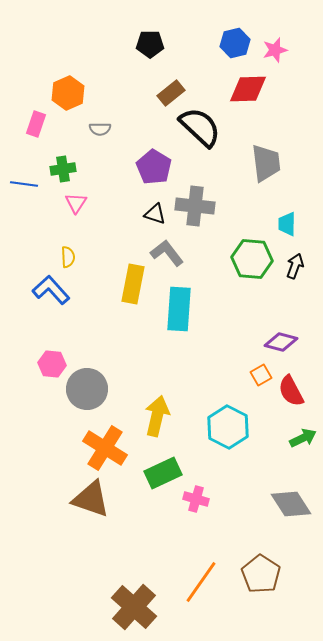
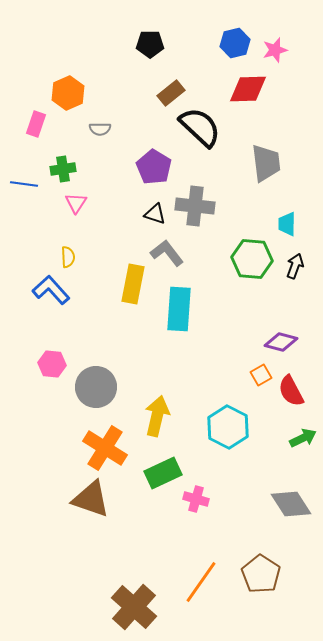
gray circle: moved 9 px right, 2 px up
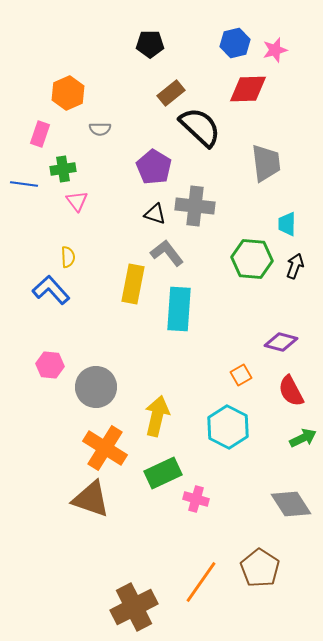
pink rectangle: moved 4 px right, 10 px down
pink triangle: moved 1 px right, 2 px up; rotated 10 degrees counterclockwise
pink hexagon: moved 2 px left, 1 px down
orange square: moved 20 px left
brown pentagon: moved 1 px left, 6 px up
brown cross: rotated 21 degrees clockwise
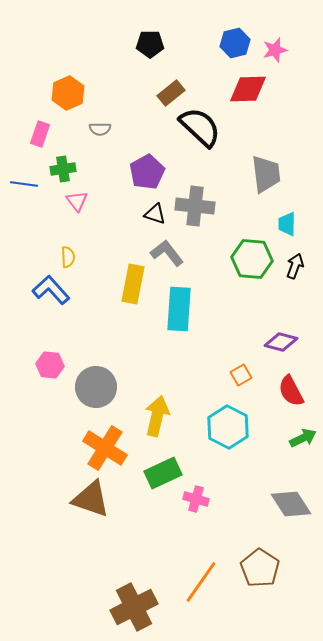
gray trapezoid: moved 11 px down
purple pentagon: moved 7 px left, 5 px down; rotated 12 degrees clockwise
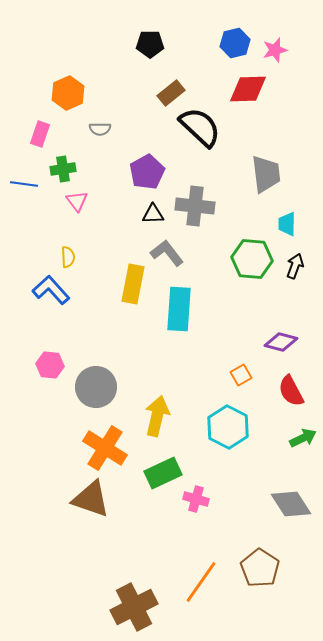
black triangle: moved 2 px left; rotated 20 degrees counterclockwise
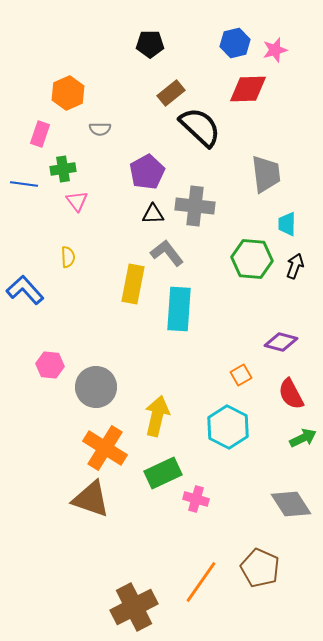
blue L-shape: moved 26 px left
red semicircle: moved 3 px down
brown pentagon: rotated 9 degrees counterclockwise
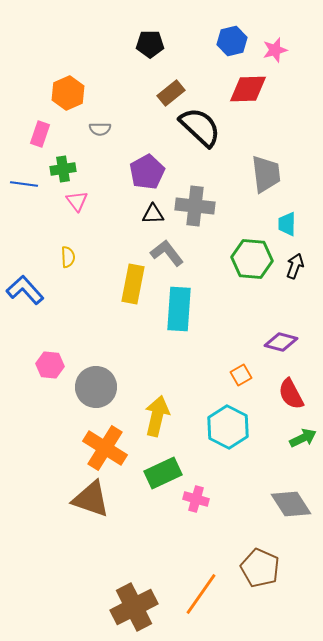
blue hexagon: moved 3 px left, 2 px up
orange line: moved 12 px down
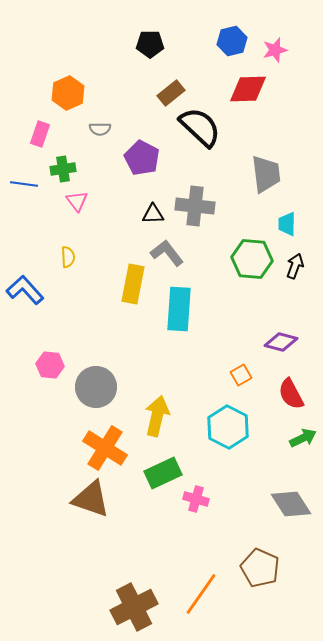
purple pentagon: moved 5 px left, 14 px up; rotated 16 degrees counterclockwise
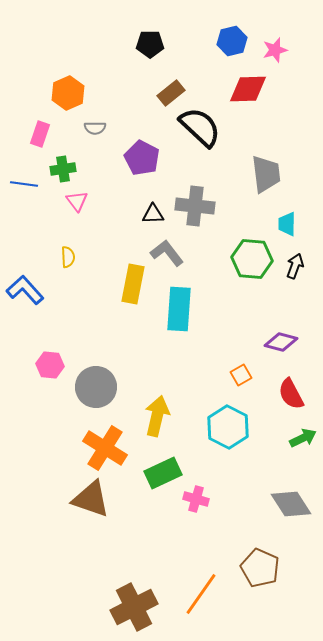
gray semicircle: moved 5 px left, 1 px up
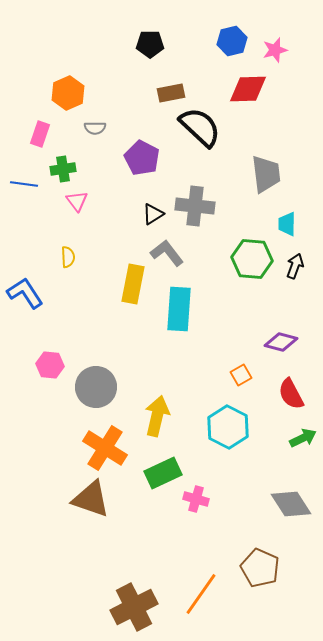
brown rectangle: rotated 28 degrees clockwise
black triangle: rotated 30 degrees counterclockwise
blue L-shape: moved 3 px down; rotated 9 degrees clockwise
